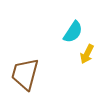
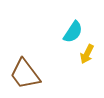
brown trapezoid: rotated 52 degrees counterclockwise
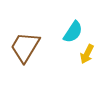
brown trapezoid: moved 27 px up; rotated 68 degrees clockwise
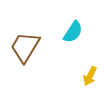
yellow arrow: moved 3 px right, 22 px down
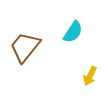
brown trapezoid: rotated 8 degrees clockwise
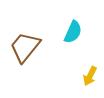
cyan semicircle: rotated 10 degrees counterclockwise
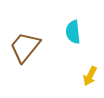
cyan semicircle: rotated 150 degrees clockwise
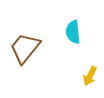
brown trapezoid: moved 1 px down
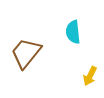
brown trapezoid: moved 1 px right, 5 px down
